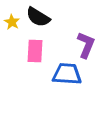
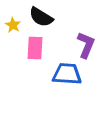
black semicircle: moved 3 px right
yellow star: moved 1 px right, 3 px down
pink rectangle: moved 3 px up
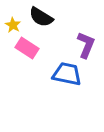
pink rectangle: moved 8 px left; rotated 60 degrees counterclockwise
blue trapezoid: rotated 8 degrees clockwise
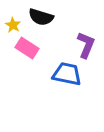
black semicircle: rotated 15 degrees counterclockwise
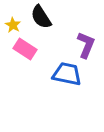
black semicircle: rotated 40 degrees clockwise
pink rectangle: moved 2 px left, 1 px down
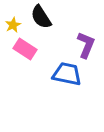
yellow star: rotated 14 degrees clockwise
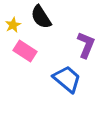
pink rectangle: moved 2 px down
blue trapezoid: moved 5 px down; rotated 28 degrees clockwise
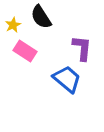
purple L-shape: moved 4 px left, 3 px down; rotated 16 degrees counterclockwise
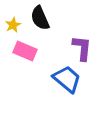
black semicircle: moved 1 px left, 1 px down; rotated 10 degrees clockwise
pink rectangle: rotated 10 degrees counterclockwise
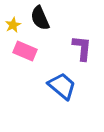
blue trapezoid: moved 5 px left, 7 px down
